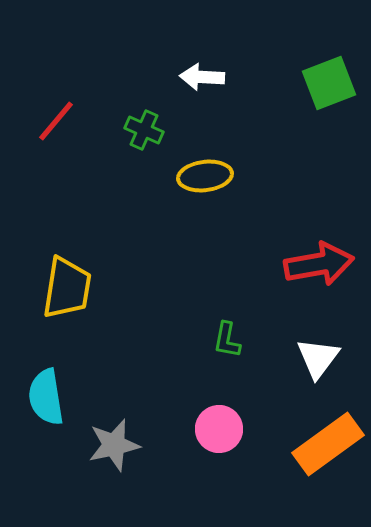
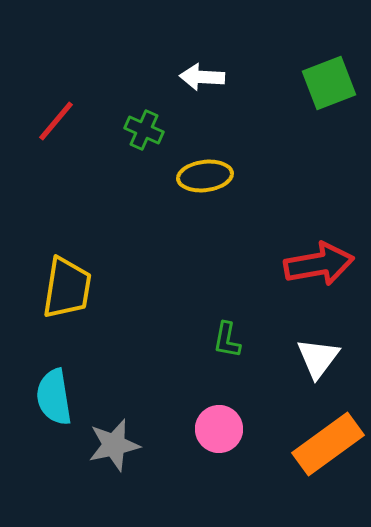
cyan semicircle: moved 8 px right
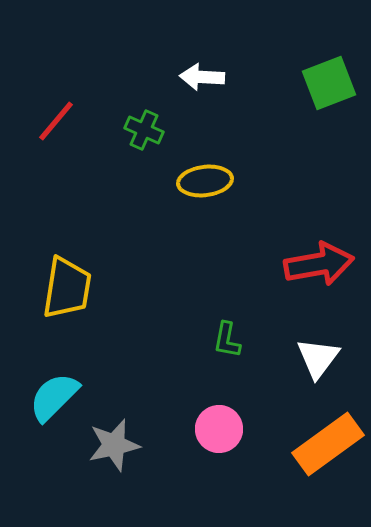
yellow ellipse: moved 5 px down
cyan semicircle: rotated 54 degrees clockwise
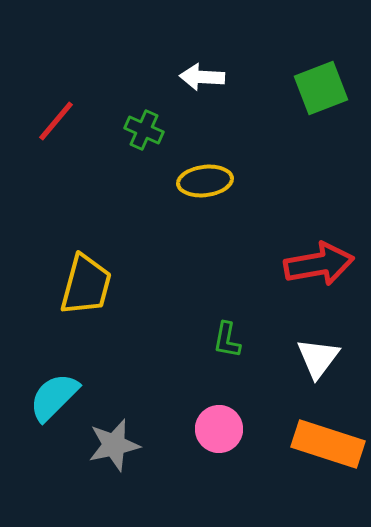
green square: moved 8 px left, 5 px down
yellow trapezoid: moved 19 px right, 3 px up; rotated 6 degrees clockwise
orange rectangle: rotated 54 degrees clockwise
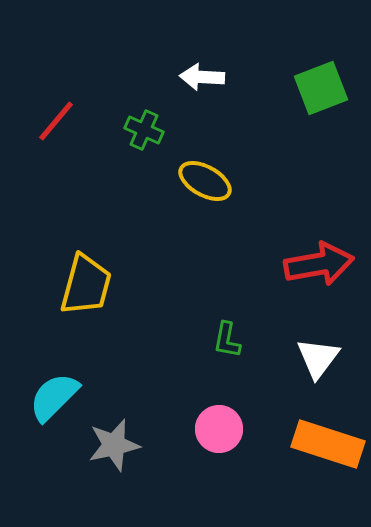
yellow ellipse: rotated 36 degrees clockwise
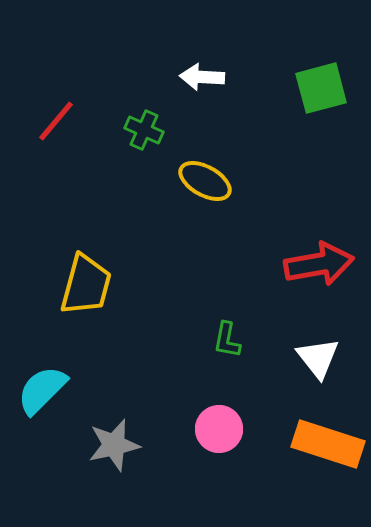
green square: rotated 6 degrees clockwise
white triangle: rotated 15 degrees counterclockwise
cyan semicircle: moved 12 px left, 7 px up
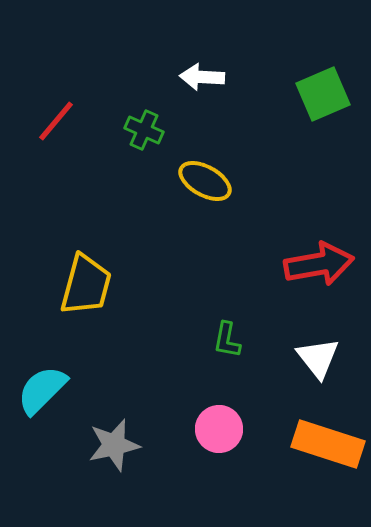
green square: moved 2 px right, 6 px down; rotated 8 degrees counterclockwise
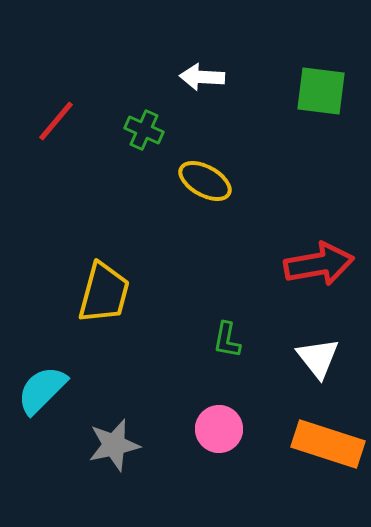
green square: moved 2 px left, 3 px up; rotated 30 degrees clockwise
yellow trapezoid: moved 18 px right, 8 px down
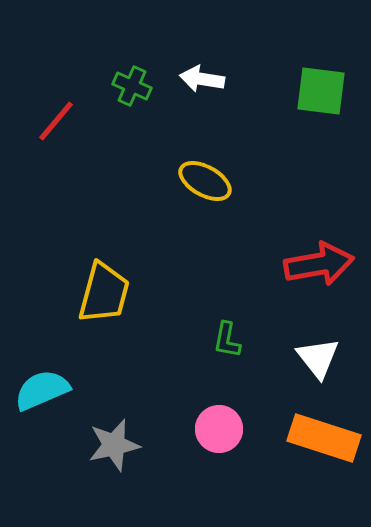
white arrow: moved 2 px down; rotated 6 degrees clockwise
green cross: moved 12 px left, 44 px up
cyan semicircle: rotated 22 degrees clockwise
orange rectangle: moved 4 px left, 6 px up
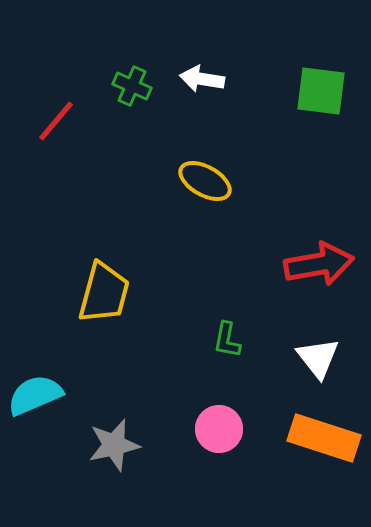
cyan semicircle: moved 7 px left, 5 px down
